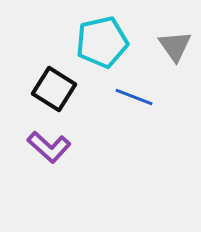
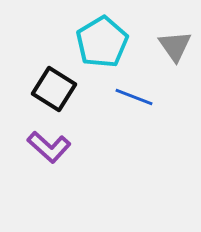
cyan pentagon: rotated 18 degrees counterclockwise
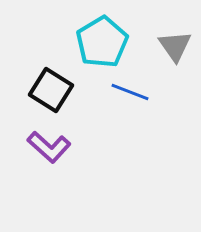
black square: moved 3 px left, 1 px down
blue line: moved 4 px left, 5 px up
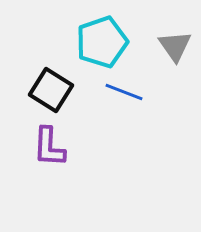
cyan pentagon: rotated 12 degrees clockwise
blue line: moved 6 px left
purple L-shape: rotated 51 degrees clockwise
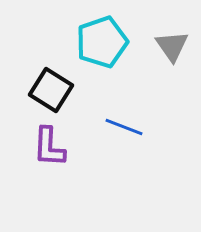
gray triangle: moved 3 px left
blue line: moved 35 px down
